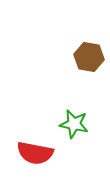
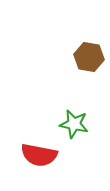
red semicircle: moved 4 px right, 2 px down
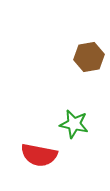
brown hexagon: rotated 20 degrees counterclockwise
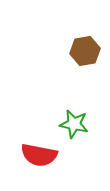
brown hexagon: moved 4 px left, 6 px up
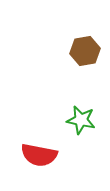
green star: moved 7 px right, 4 px up
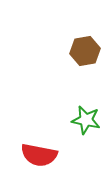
green star: moved 5 px right
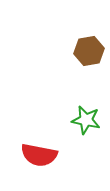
brown hexagon: moved 4 px right
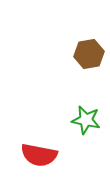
brown hexagon: moved 3 px down
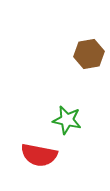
green star: moved 19 px left
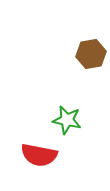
brown hexagon: moved 2 px right
